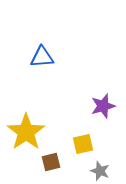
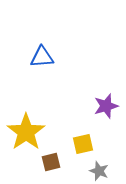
purple star: moved 3 px right
gray star: moved 1 px left
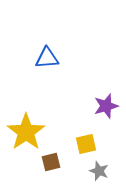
blue triangle: moved 5 px right, 1 px down
yellow square: moved 3 px right
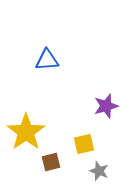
blue triangle: moved 2 px down
yellow square: moved 2 px left
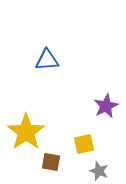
purple star: rotated 10 degrees counterclockwise
brown square: rotated 24 degrees clockwise
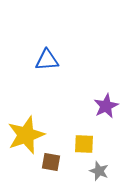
yellow star: moved 3 px down; rotated 15 degrees clockwise
yellow square: rotated 15 degrees clockwise
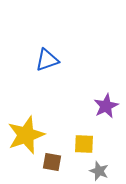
blue triangle: rotated 15 degrees counterclockwise
brown square: moved 1 px right
